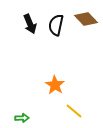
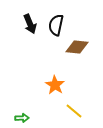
brown diamond: moved 9 px left, 28 px down; rotated 40 degrees counterclockwise
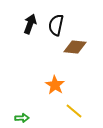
black arrow: rotated 138 degrees counterclockwise
brown diamond: moved 2 px left
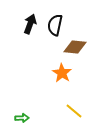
black semicircle: moved 1 px left
orange star: moved 7 px right, 12 px up
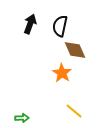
black semicircle: moved 5 px right, 1 px down
brown diamond: moved 3 px down; rotated 60 degrees clockwise
